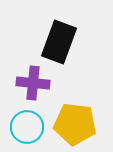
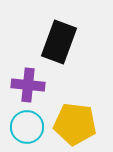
purple cross: moved 5 px left, 2 px down
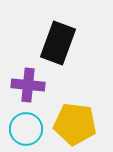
black rectangle: moved 1 px left, 1 px down
cyan circle: moved 1 px left, 2 px down
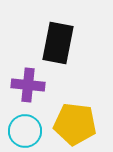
black rectangle: rotated 9 degrees counterclockwise
cyan circle: moved 1 px left, 2 px down
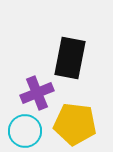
black rectangle: moved 12 px right, 15 px down
purple cross: moved 9 px right, 8 px down; rotated 28 degrees counterclockwise
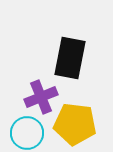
purple cross: moved 4 px right, 4 px down
cyan circle: moved 2 px right, 2 px down
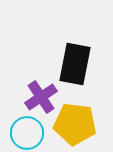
black rectangle: moved 5 px right, 6 px down
purple cross: rotated 12 degrees counterclockwise
